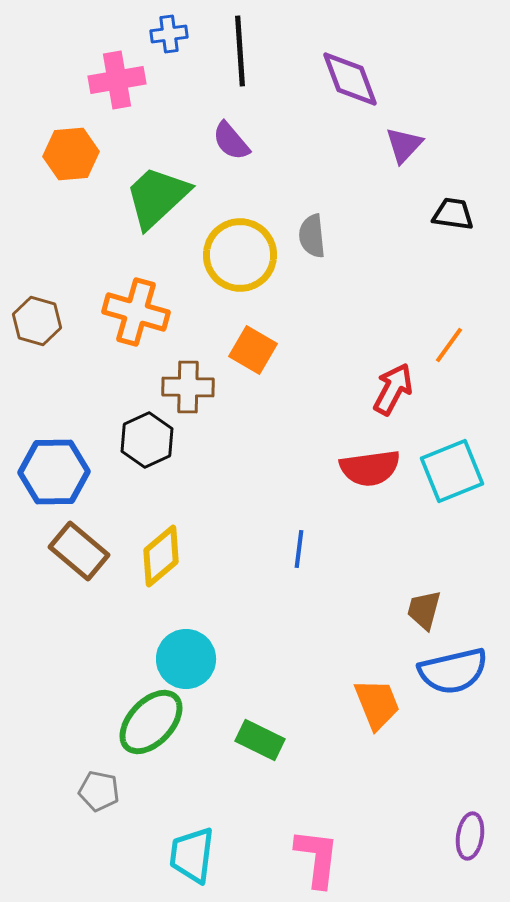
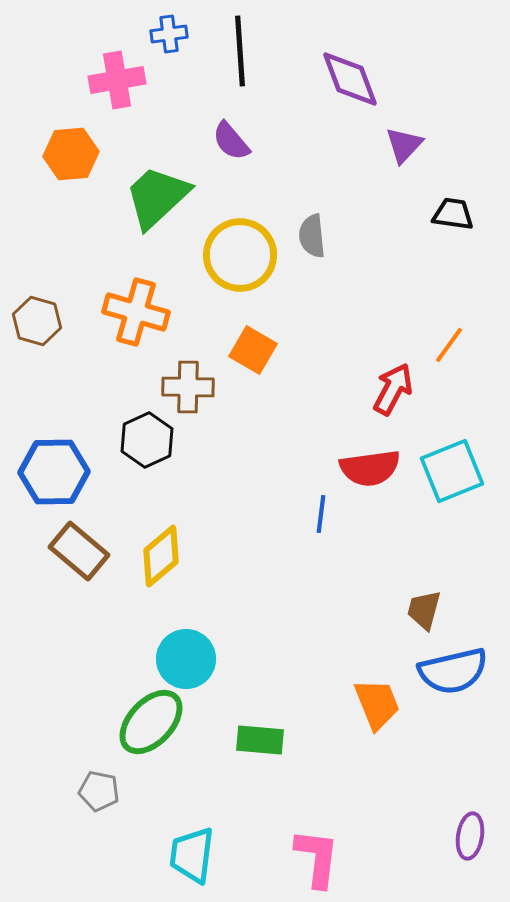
blue line: moved 22 px right, 35 px up
green rectangle: rotated 21 degrees counterclockwise
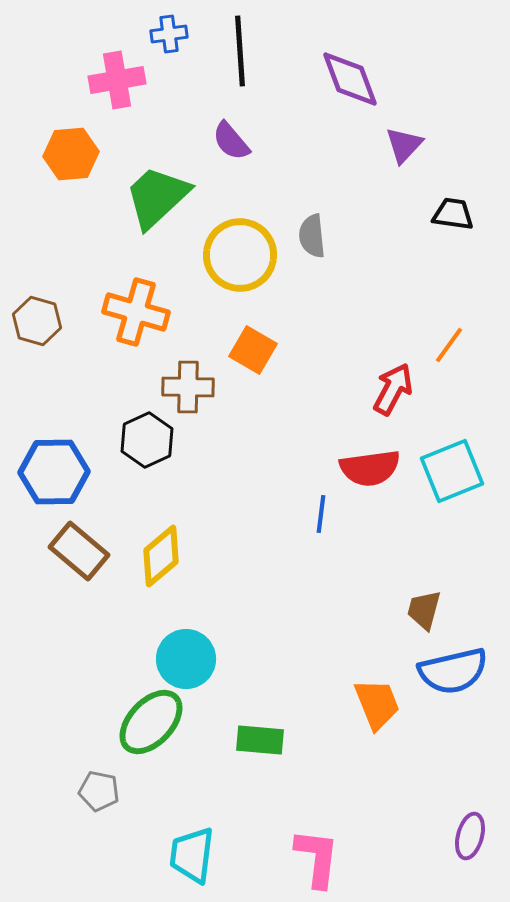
purple ellipse: rotated 6 degrees clockwise
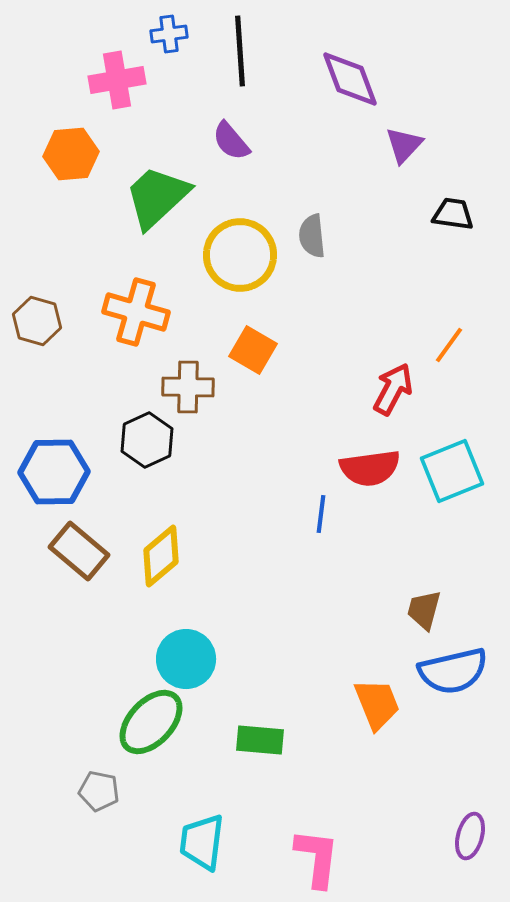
cyan trapezoid: moved 10 px right, 13 px up
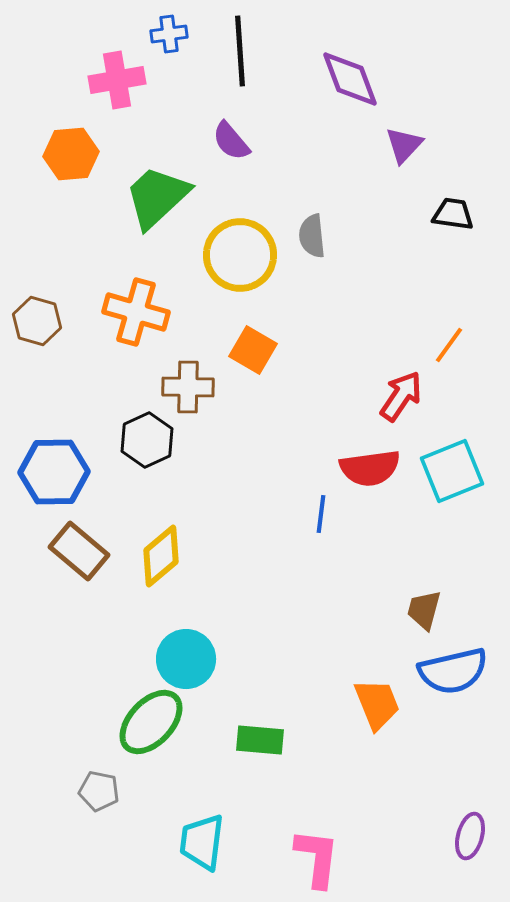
red arrow: moved 8 px right, 7 px down; rotated 6 degrees clockwise
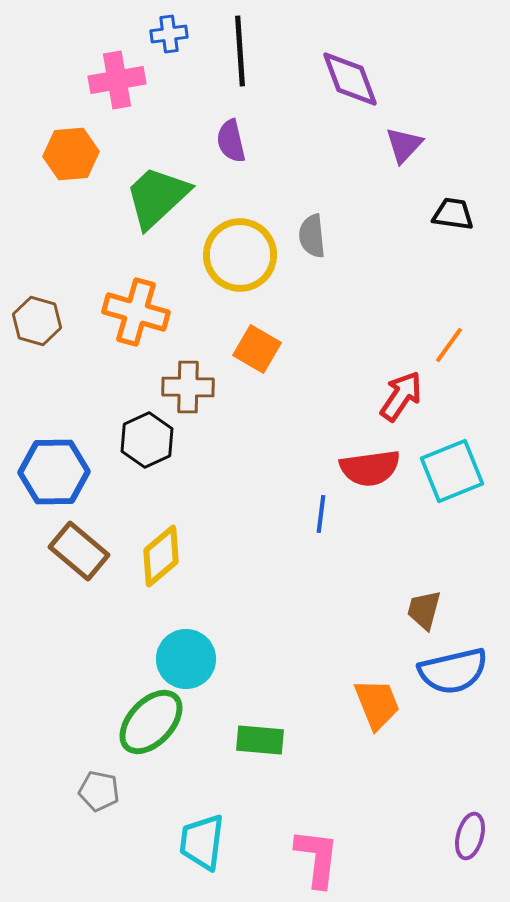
purple semicircle: rotated 27 degrees clockwise
orange square: moved 4 px right, 1 px up
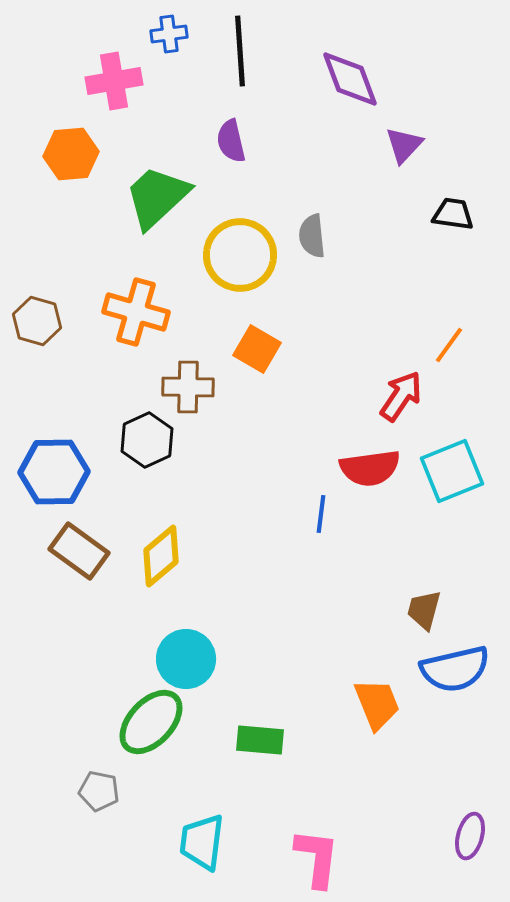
pink cross: moved 3 px left, 1 px down
brown rectangle: rotated 4 degrees counterclockwise
blue semicircle: moved 2 px right, 2 px up
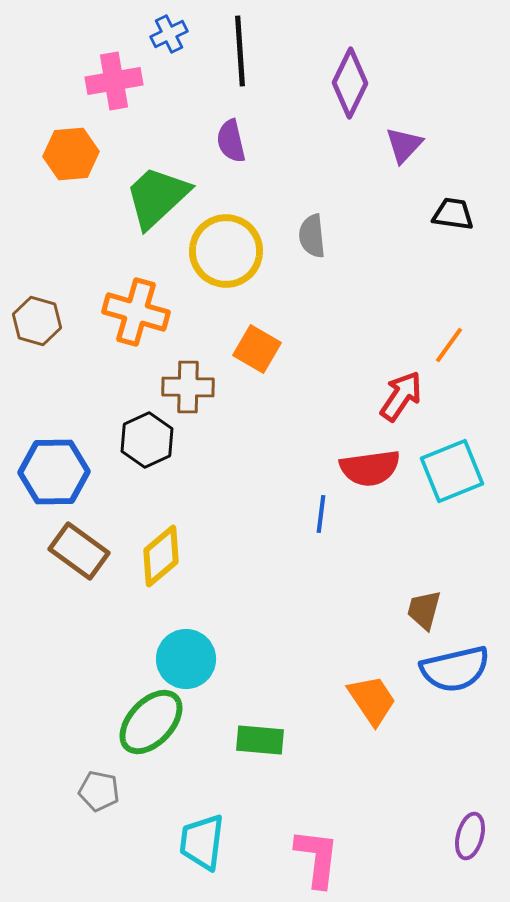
blue cross: rotated 18 degrees counterclockwise
purple diamond: moved 4 px down; rotated 46 degrees clockwise
yellow circle: moved 14 px left, 4 px up
orange trapezoid: moved 5 px left, 4 px up; rotated 12 degrees counterclockwise
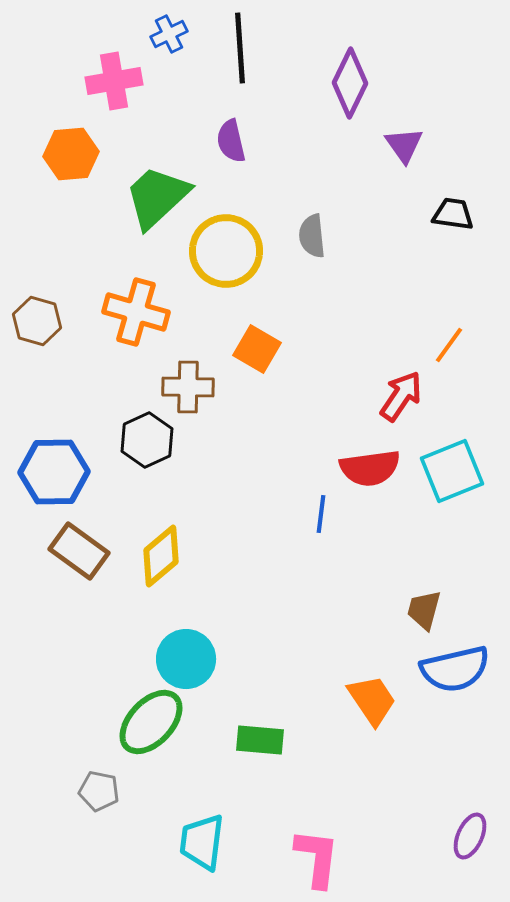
black line: moved 3 px up
purple triangle: rotated 18 degrees counterclockwise
purple ellipse: rotated 9 degrees clockwise
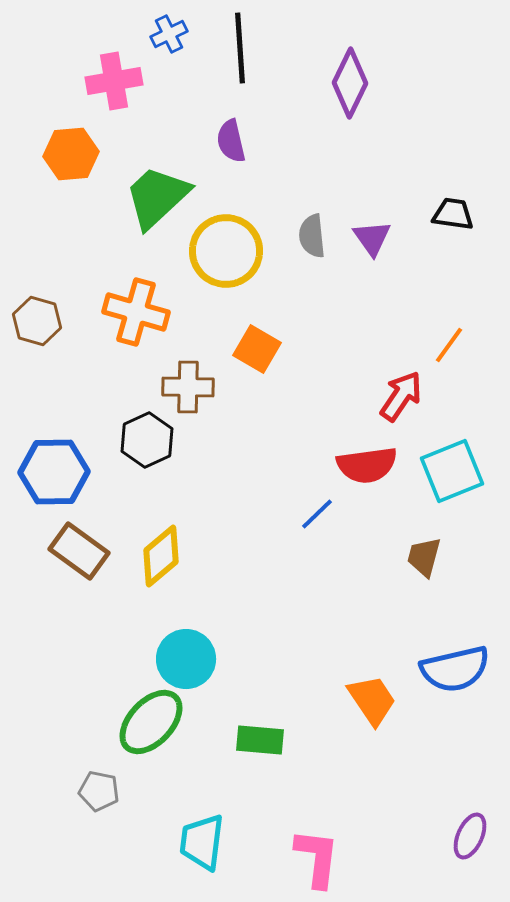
purple triangle: moved 32 px left, 93 px down
red semicircle: moved 3 px left, 3 px up
blue line: moved 4 px left; rotated 39 degrees clockwise
brown trapezoid: moved 53 px up
